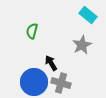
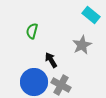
cyan rectangle: moved 3 px right
black arrow: moved 3 px up
gray cross: moved 2 px down; rotated 12 degrees clockwise
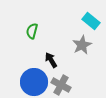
cyan rectangle: moved 6 px down
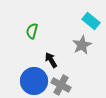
blue circle: moved 1 px up
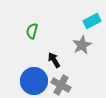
cyan rectangle: moved 1 px right; rotated 66 degrees counterclockwise
black arrow: moved 3 px right
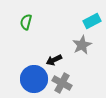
green semicircle: moved 6 px left, 9 px up
black arrow: rotated 84 degrees counterclockwise
blue circle: moved 2 px up
gray cross: moved 1 px right, 2 px up
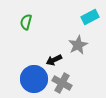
cyan rectangle: moved 2 px left, 4 px up
gray star: moved 4 px left
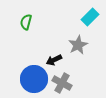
cyan rectangle: rotated 18 degrees counterclockwise
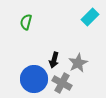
gray star: moved 18 px down
black arrow: rotated 49 degrees counterclockwise
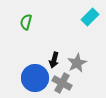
gray star: moved 1 px left
blue circle: moved 1 px right, 1 px up
